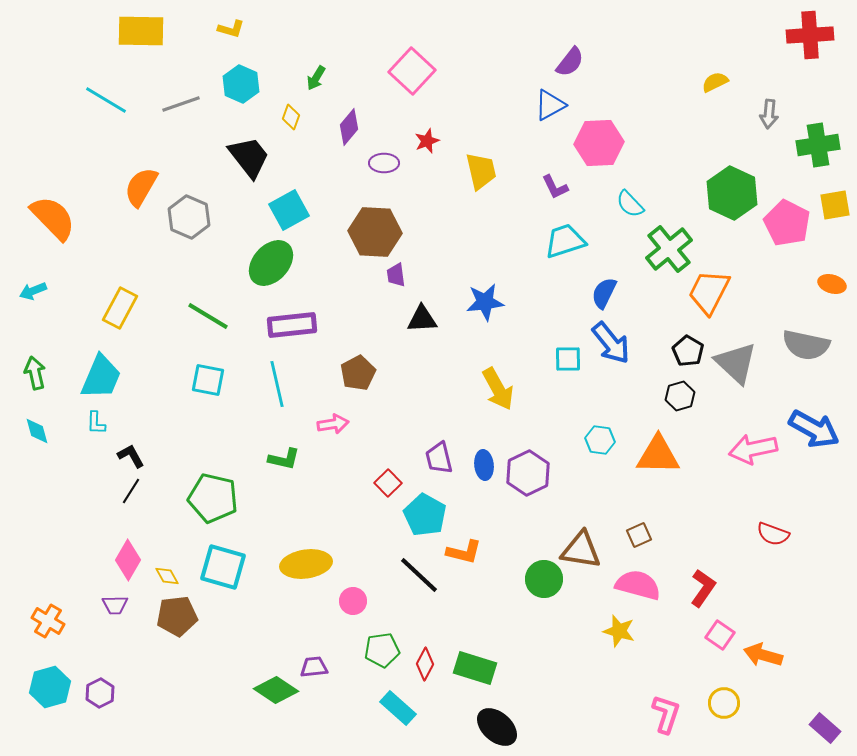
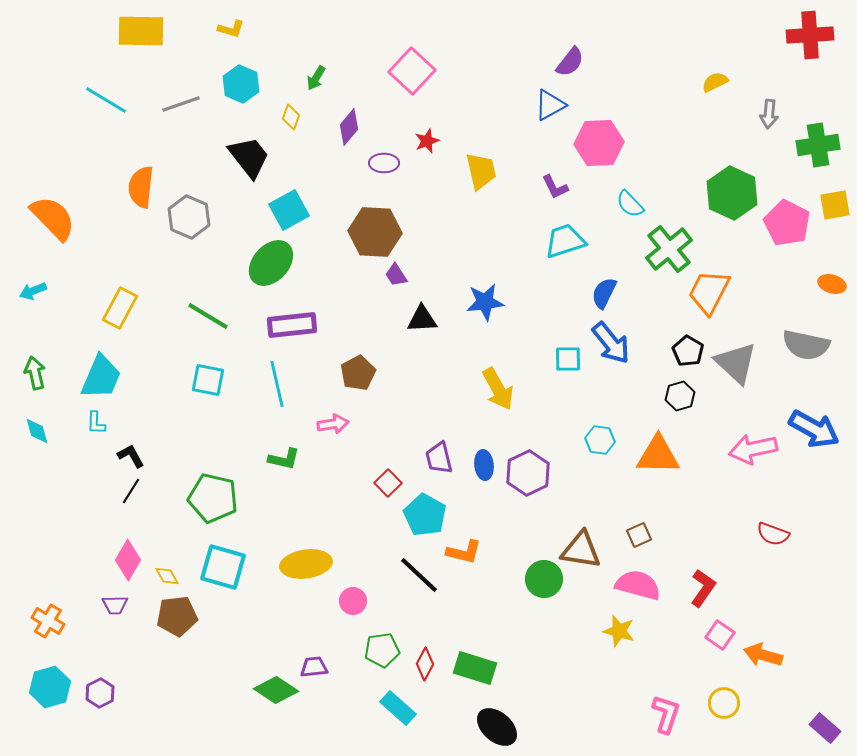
orange semicircle at (141, 187): rotated 24 degrees counterclockwise
purple trapezoid at (396, 275): rotated 25 degrees counterclockwise
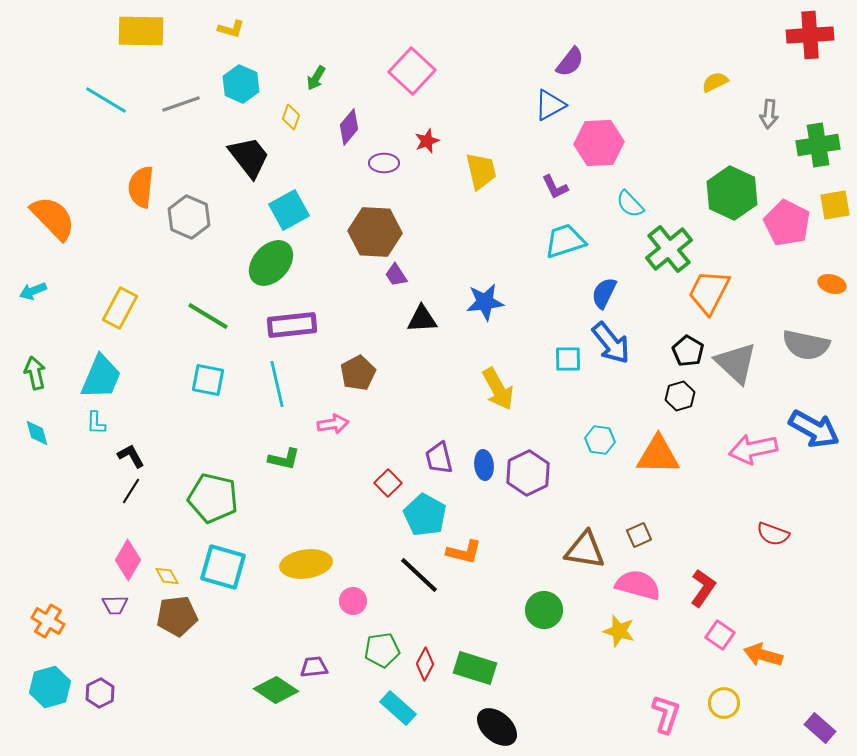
cyan diamond at (37, 431): moved 2 px down
brown triangle at (581, 550): moved 4 px right
green circle at (544, 579): moved 31 px down
purple rectangle at (825, 728): moved 5 px left
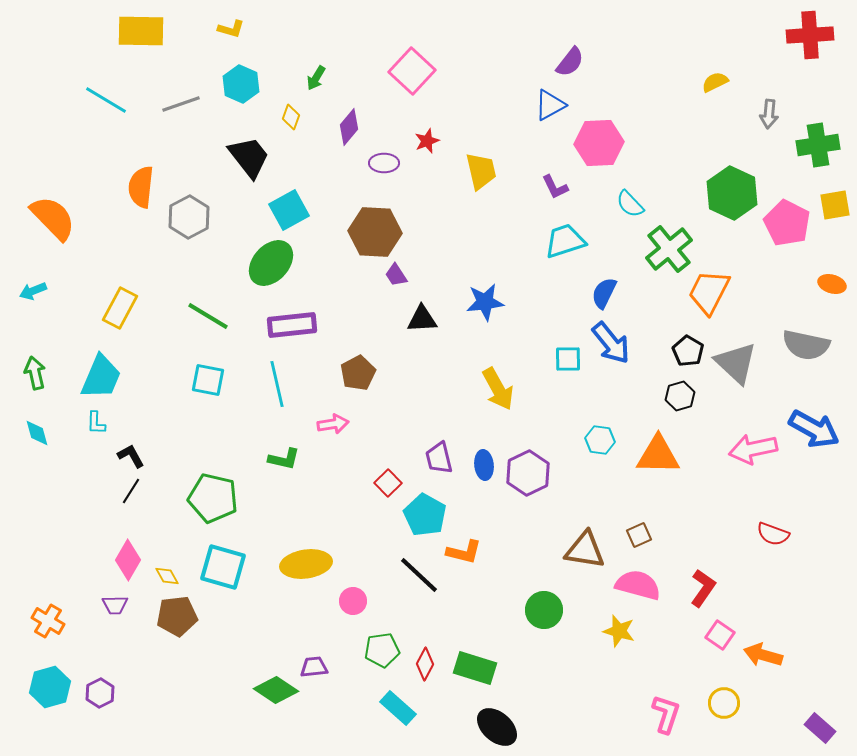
gray hexagon at (189, 217): rotated 9 degrees clockwise
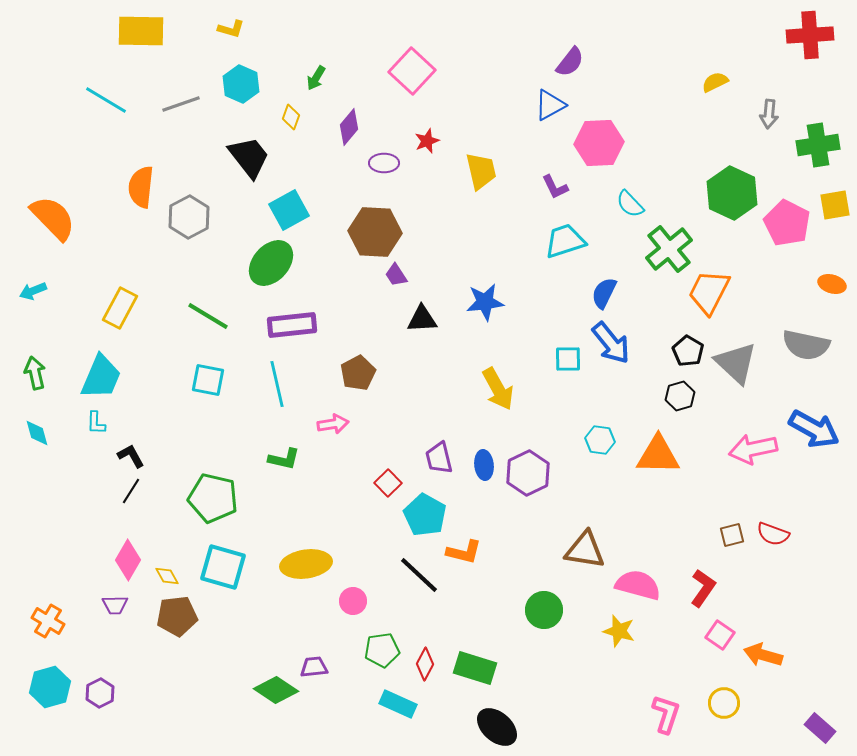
brown square at (639, 535): moved 93 px right; rotated 10 degrees clockwise
cyan rectangle at (398, 708): moved 4 px up; rotated 18 degrees counterclockwise
